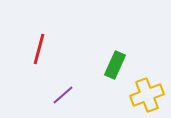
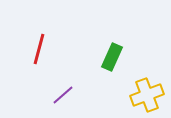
green rectangle: moved 3 px left, 8 px up
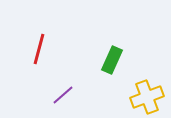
green rectangle: moved 3 px down
yellow cross: moved 2 px down
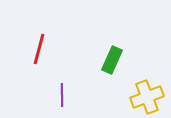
purple line: moved 1 px left; rotated 50 degrees counterclockwise
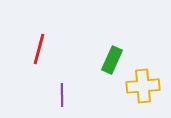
yellow cross: moved 4 px left, 11 px up; rotated 16 degrees clockwise
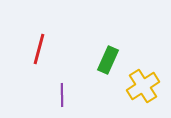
green rectangle: moved 4 px left
yellow cross: rotated 28 degrees counterclockwise
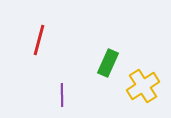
red line: moved 9 px up
green rectangle: moved 3 px down
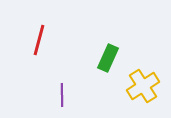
green rectangle: moved 5 px up
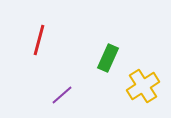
purple line: rotated 50 degrees clockwise
